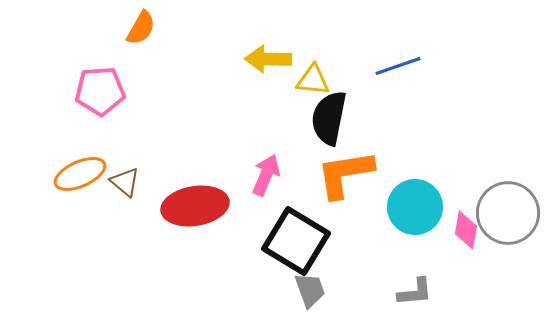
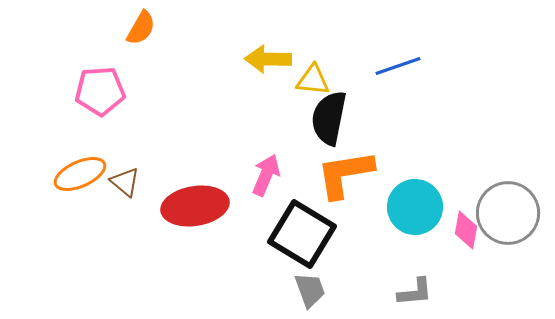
black square: moved 6 px right, 7 px up
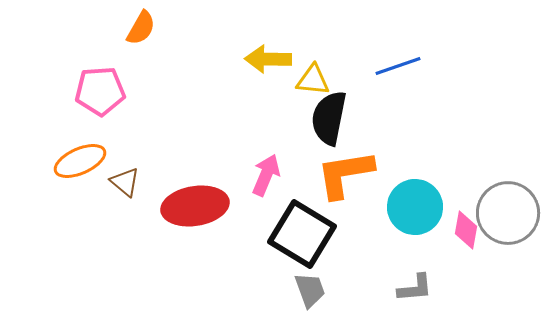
orange ellipse: moved 13 px up
gray L-shape: moved 4 px up
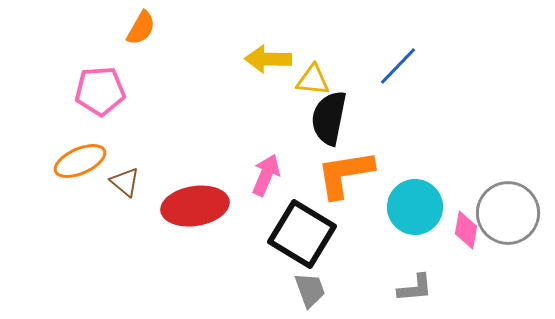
blue line: rotated 27 degrees counterclockwise
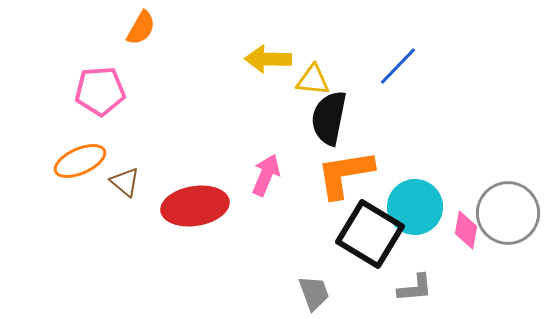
black square: moved 68 px right
gray trapezoid: moved 4 px right, 3 px down
